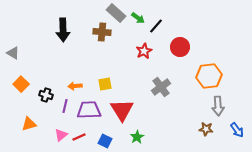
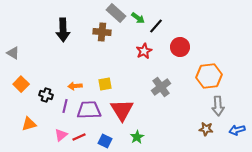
blue arrow: rotated 112 degrees clockwise
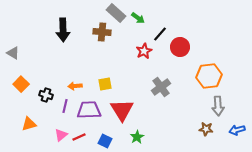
black line: moved 4 px right, 8 px down
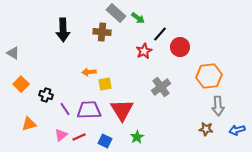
orange arrow: moved 14 px right, 14 px up
purple line: moved 3 px down; rotated 48 degrees counterclockwise
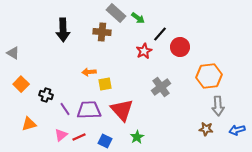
red triangle: rotated 10 degrees counterclockwise
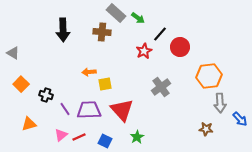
gray arrow: moved 2 px right, 3 px up
blue arrow: moved 3 px right, 11 px up; rotated 119 degrees counterclockwise
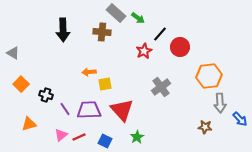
brown star: moved 1 px left, 2 px up
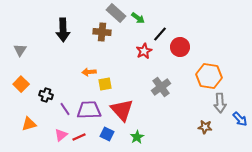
gray triangle: moved 7 px right, 3 px up; rotated 32 degrees clockwise
orange hexagon: rotated 15 degrees clockwise
blue square: moved 2 px right, 7 px up
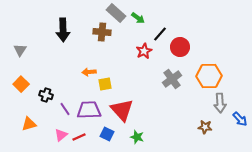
orange hexagon: rotated 10 degrees counterclockwise
gray cross: moved 11 px right, 8 px up
green star: rotated 24 degrees counterclockwise
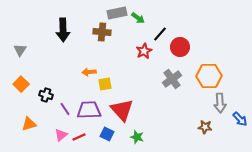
gray rectangle: moved 1 px right; rotated 54 degrees counterclockwise
